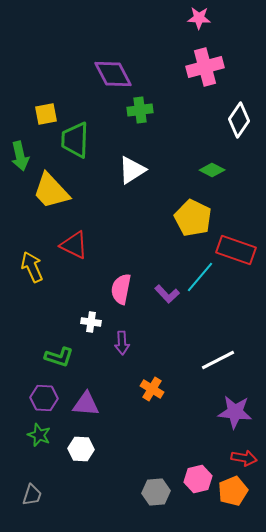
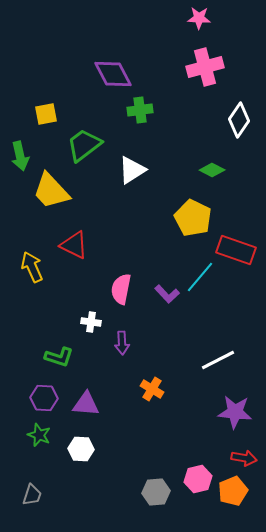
green trapezoid: moved 9 px right, 5 px down; rotated 51 degrees clockwise
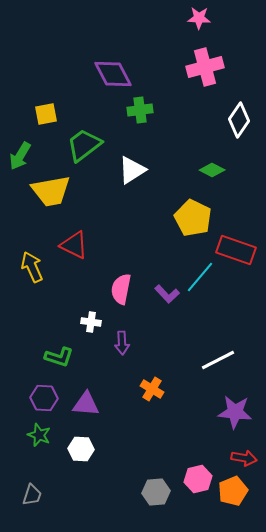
green arrow: rotated 44 degrees clockwise
yellow trapezoid: rotated 57 degrees counterclockwise
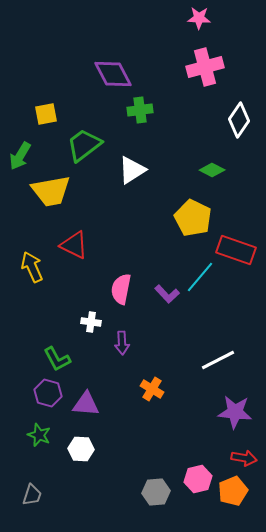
green L-shape: moved 2 px left, 2 px down; rotated 44 degrees clockwise
purple hexagon: moved 4 px right, 5 px up; rotated 12 degrees clockwise
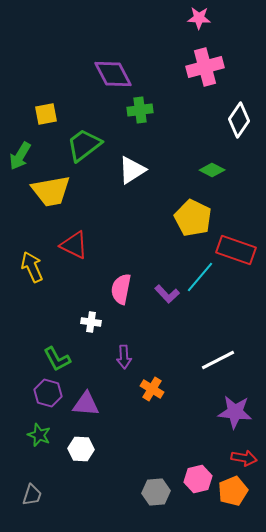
purple arrow: moved 2 px right, 14 px down
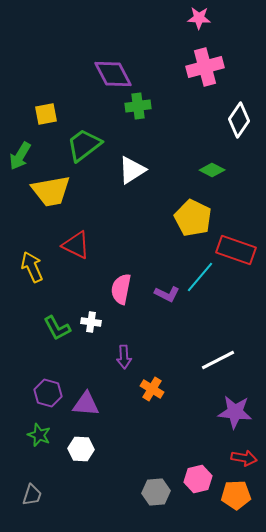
green cross: moved 2 px left, 4 px up
red triangle: moved 2 px right
purple L-shape: rotated 20 degrees counterclockwise
green L-shape: moved 31 px up
orange pentagon: moved 3 px right, 4 px down; rotated 20 degrees clockwise
